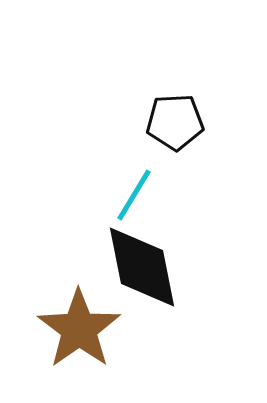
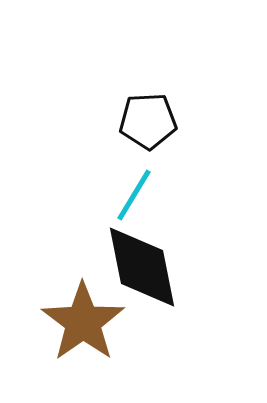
black pentagon: moved 27 px left, 1 px up
brown star: moved 4 px right, 7 px up
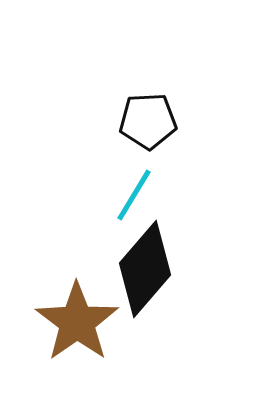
black diamond: moved 3 px right, 2 px down; rotated 52 degrees clockwise
brown star: moved 6 px left
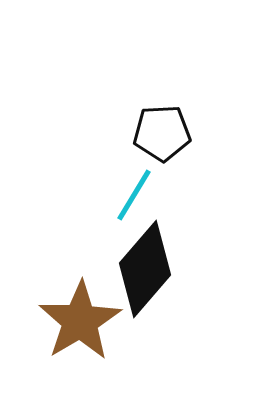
black pentagon: moved 14 px right, 12 px down
brown star: moved 3 px right, 1 px up; rotated 4 degrees clockwise
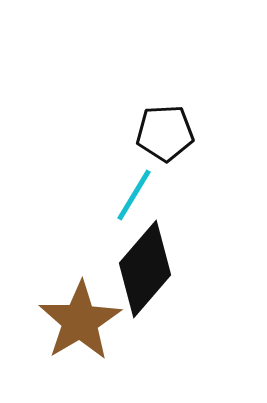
black pentagon: moved 3 px right
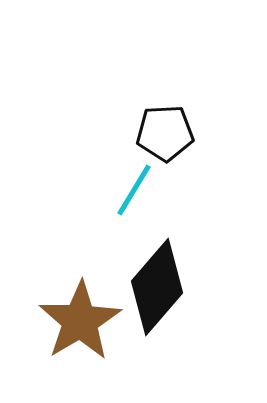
cyan line: moved 5 px up
black diamond: moved 12 px right, 18 px down
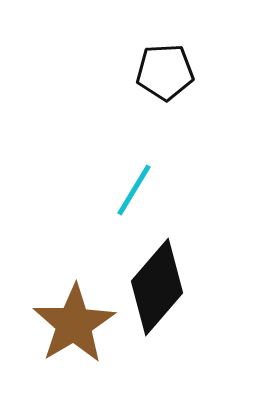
black pentagon: moved 61 px up
brown star: moved 6 px left, 3 px down
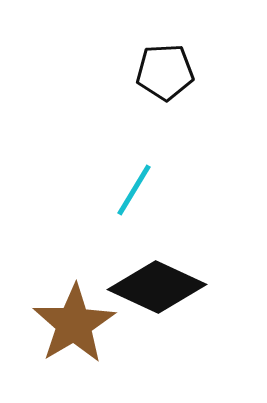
black diamond: rotated 74 degrees clockwise
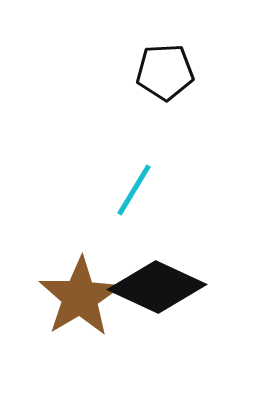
brown star: moved 6 px right, 27 px up
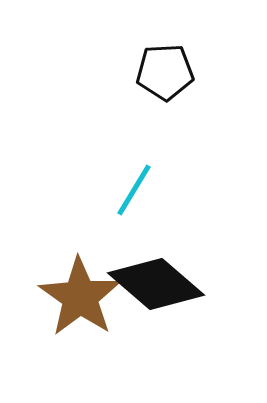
black diamond: moved 1 px left, 3 px up; rotated 16 degrees clockwise
brown star: rotated 6 degrees counterclockwise
